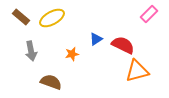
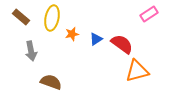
pink rectangle: rotated 12 degrees clockwise
yellow ellipse: rotated 50 degrees counterclockwise
red semicircle: moved 1 px left, 1 px up; rotated 10 degrees clockwise
orange star: moved 20 px up
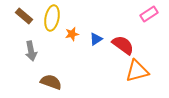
brown rectangle: moved 3 px right, 1 px up
red semicircle: moved 1 px right, 1 px down
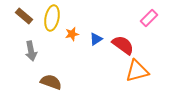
pink rectangle: moved 4 px down; rotated 12 degrees counterclockwise
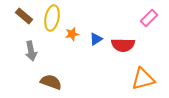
red semicircle: rotated 145 degrees clockwise
orange triangle: moved 6 px right, 8 px down
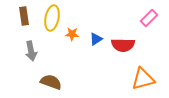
brown rectangle: rotated 42 degrees clockwise
orange star: rotated 16 degrees clockwise
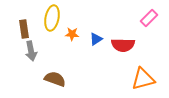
brown rectangle: moved 13 px down
brown semicircle: moved 4 px right, 3 px up
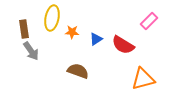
pink rectangle: moved 3 px down
orange star: moved 2 px up
red semicircle: rotated 30 degrees clockwise
gray arrow: rotated 24 degrees counterclockwise
brown semicircle: moved 23 px right, 8 px up
